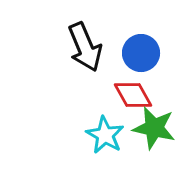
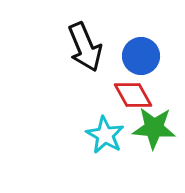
blue circle: moved 3 px down
green star: rotated 9 degrees counterclockwise
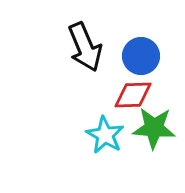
red diamond: rotated 63 degrees counterclockwise
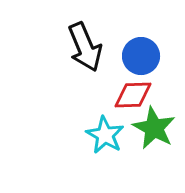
green star: rotated 24 degrees clockwise
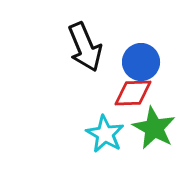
blue circle: moved 6 px down
red diamond: moved 2 px up
cyan star: moved 1 px up
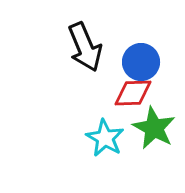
cyan star: moved 4 px down
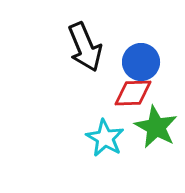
green star: moved 2 px right, 1 px up
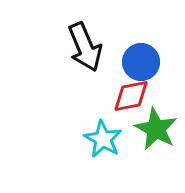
red diamond: moved 2 px left, 3 px down; rotated 9 degrees counterclockwise
green star: moved 2 px down
cyan star: moved 2 px left, 1 px down
